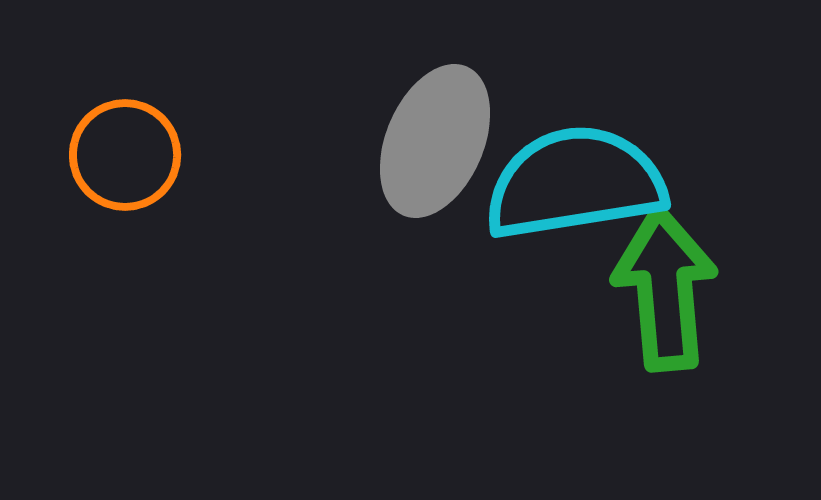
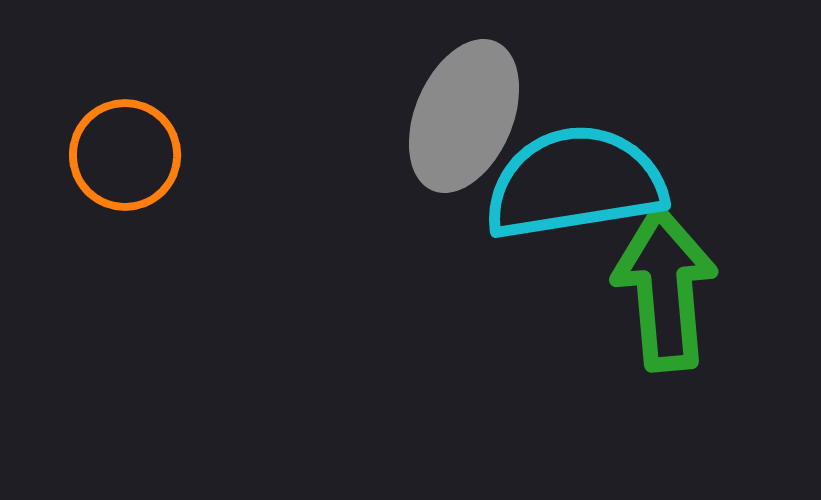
gray ellipse: moved 29 px right, 25 px up
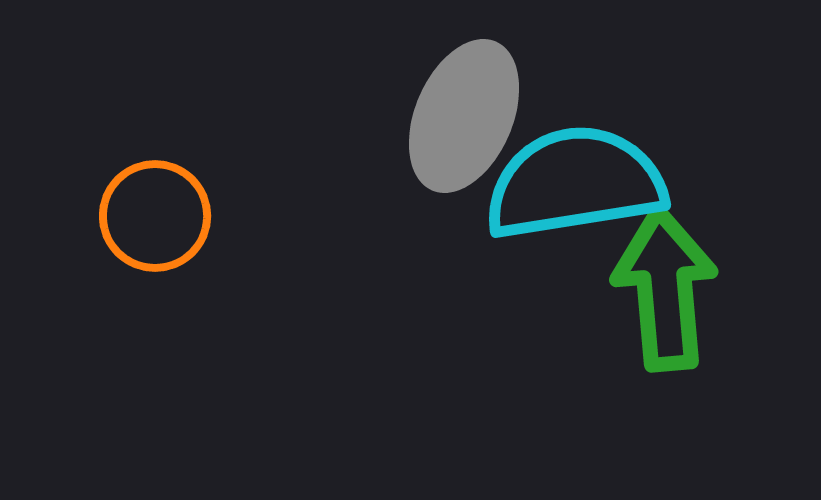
orange circle: moved 30 px right, 61 px down
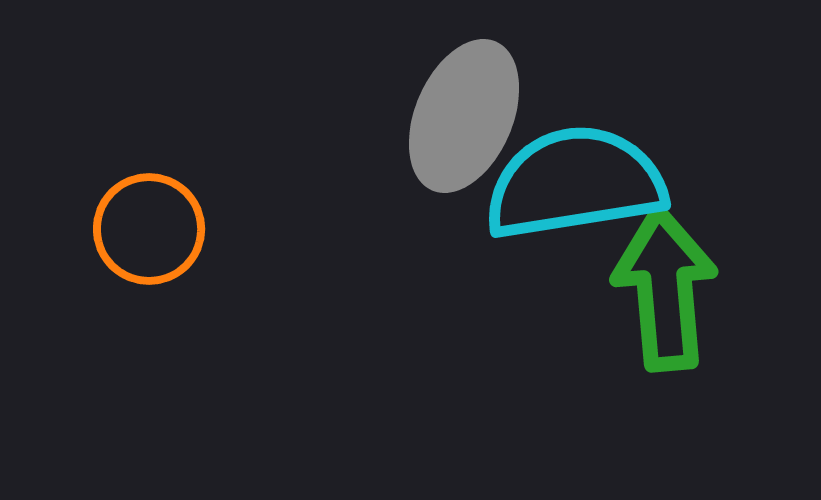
orange circle: moved 6 px left, 13 px down
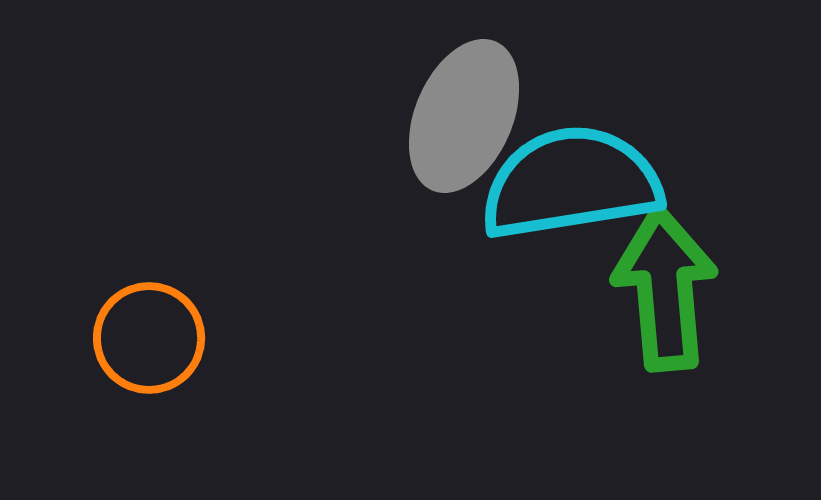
cyan semicircle: moved 4 px left
orange circle: moved 109 px down
